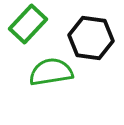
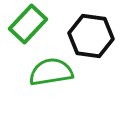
black hexagon: moved 2 px up
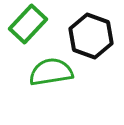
black hexagon: rotated 12 degrees clockwise
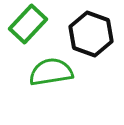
black hexagon: moved 2 px up
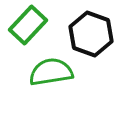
green rectangle: moved 1 px down
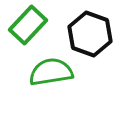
black hexagon: moved 1 px left
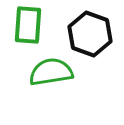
green rectangle: rotated 39 degrees counterclockwise
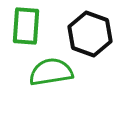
green rectangle: moved 2 px left, 1 px down
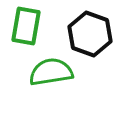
green rectangle: rotated 6 degrees clockwise
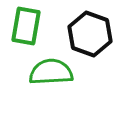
green semicircle: rotated 6 degrees clockwise
